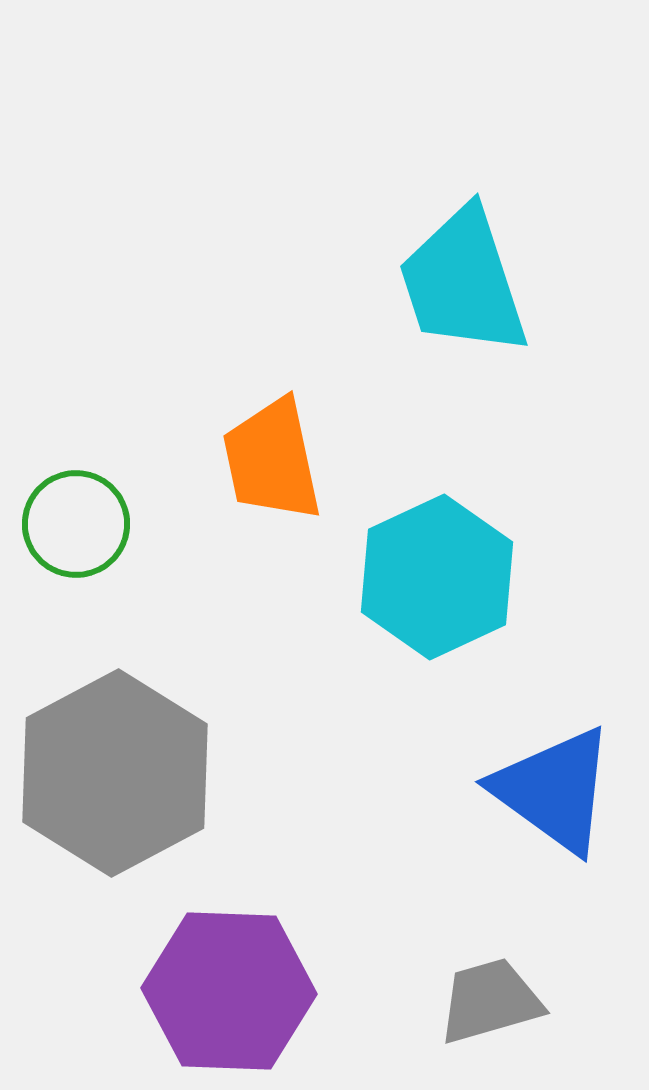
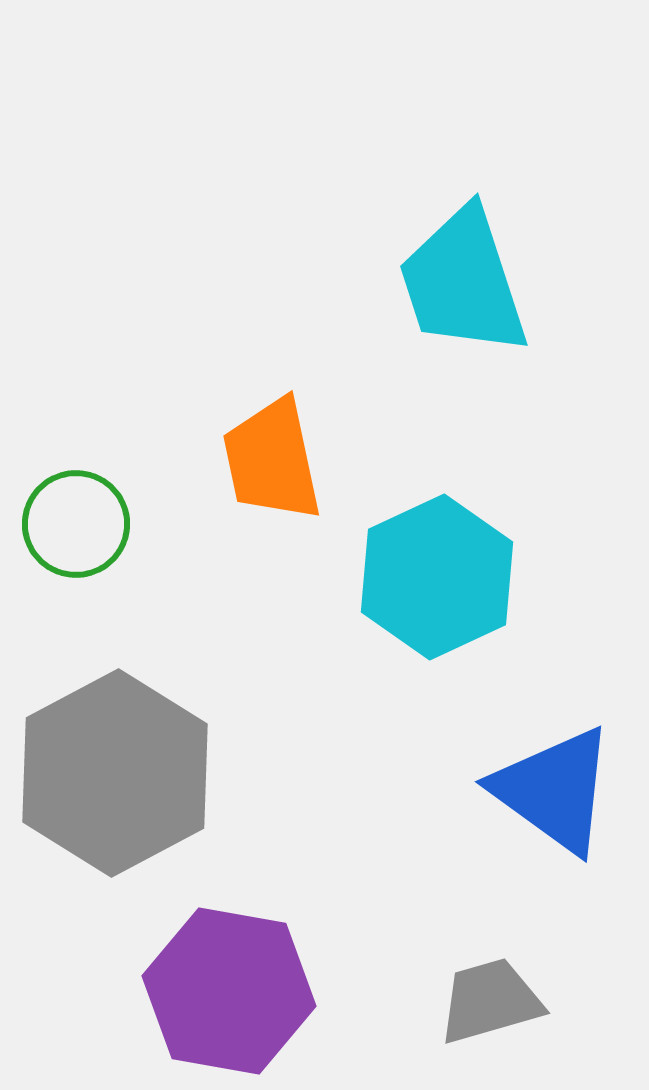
purple hexagon: rotated 8 degrees clockwise
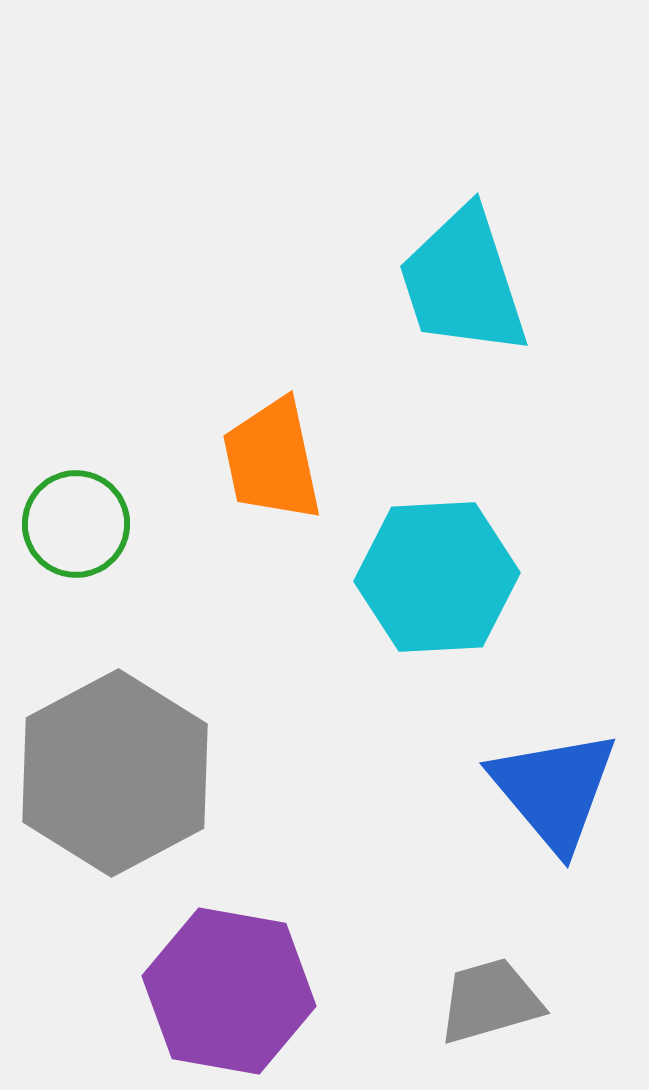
cyan hexagon: rotated 22 degrees clockwise
blue triangle: rotated 14 degrees clockwise
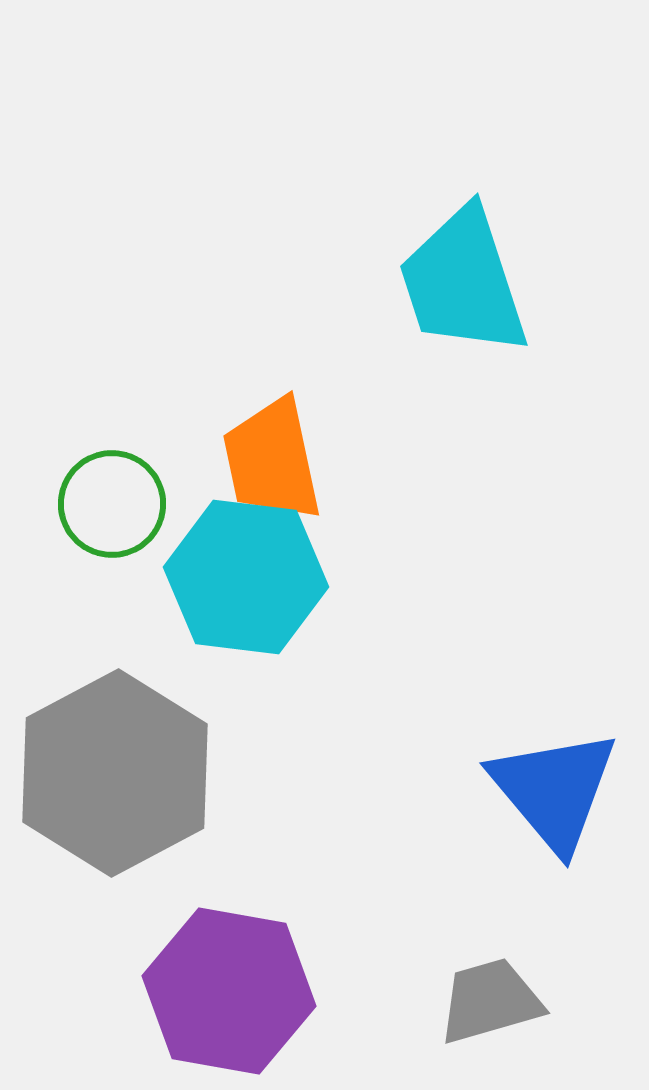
green circle: moved 36 px right, 20 px up
cyan hexagon: moved 191 px left; rotated 10 degrees clockwise
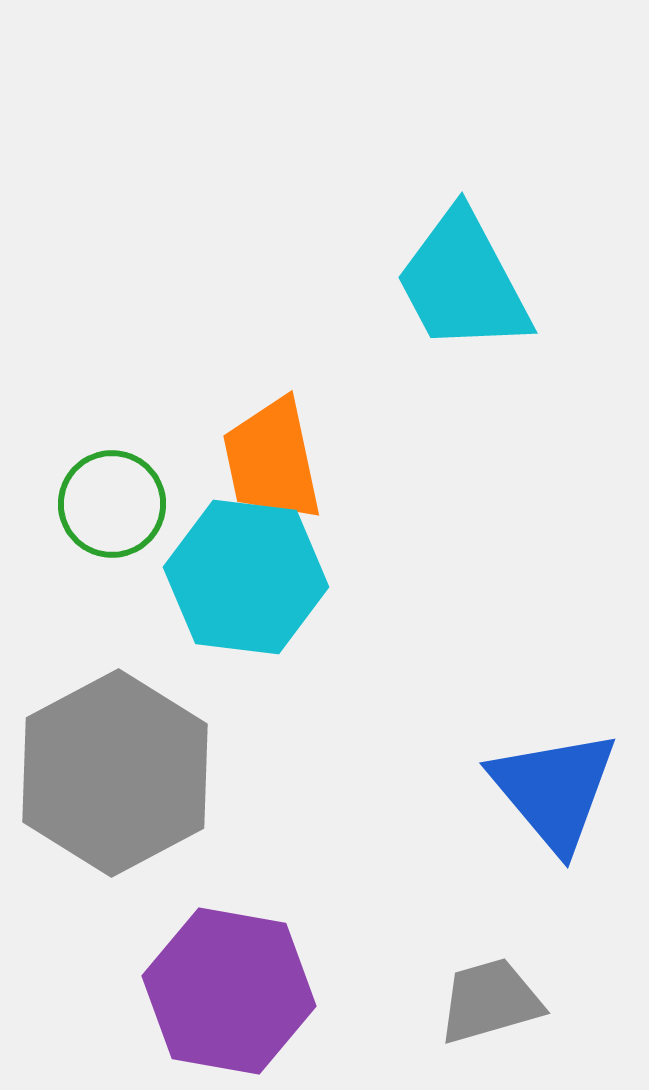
cyan trapezoid: rotated 10 degrees counterclockwise
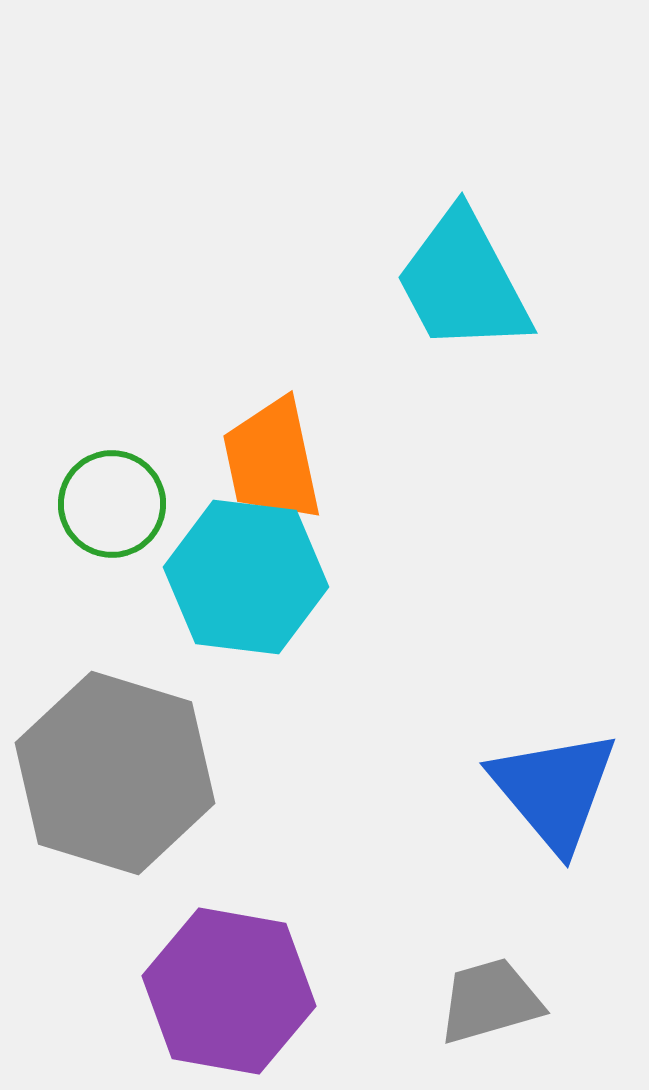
gray hexagon: rotated 15 degrees counterclockwise
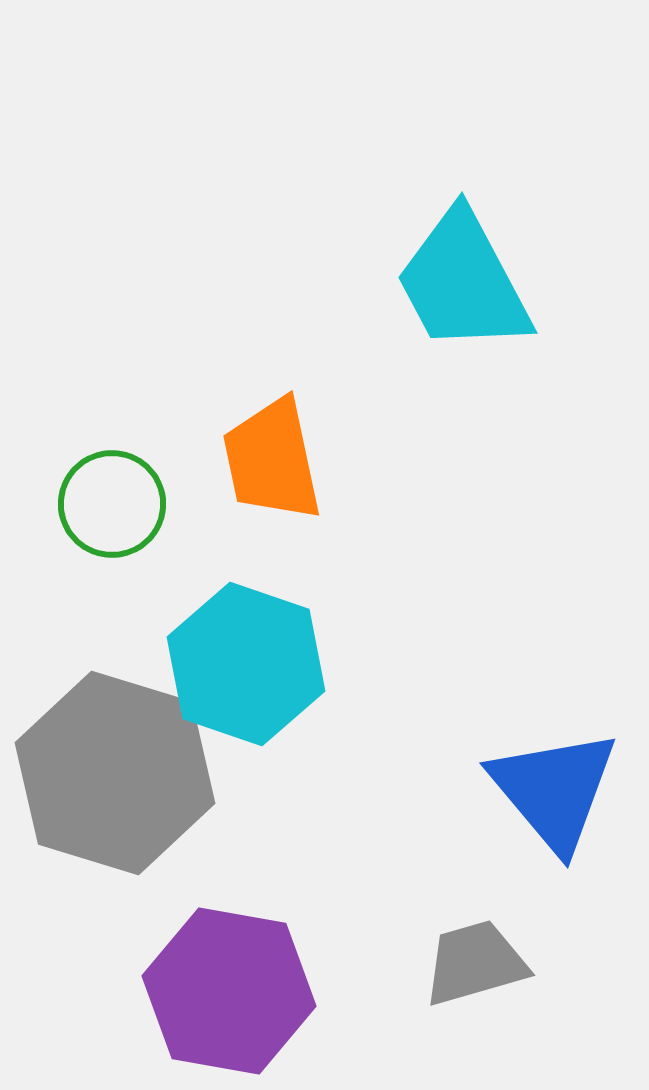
cyan hexagon: moved 87 px down; rotated 12 degrees clockwise
gray trapezoid: moved 15 px left, 38 px up
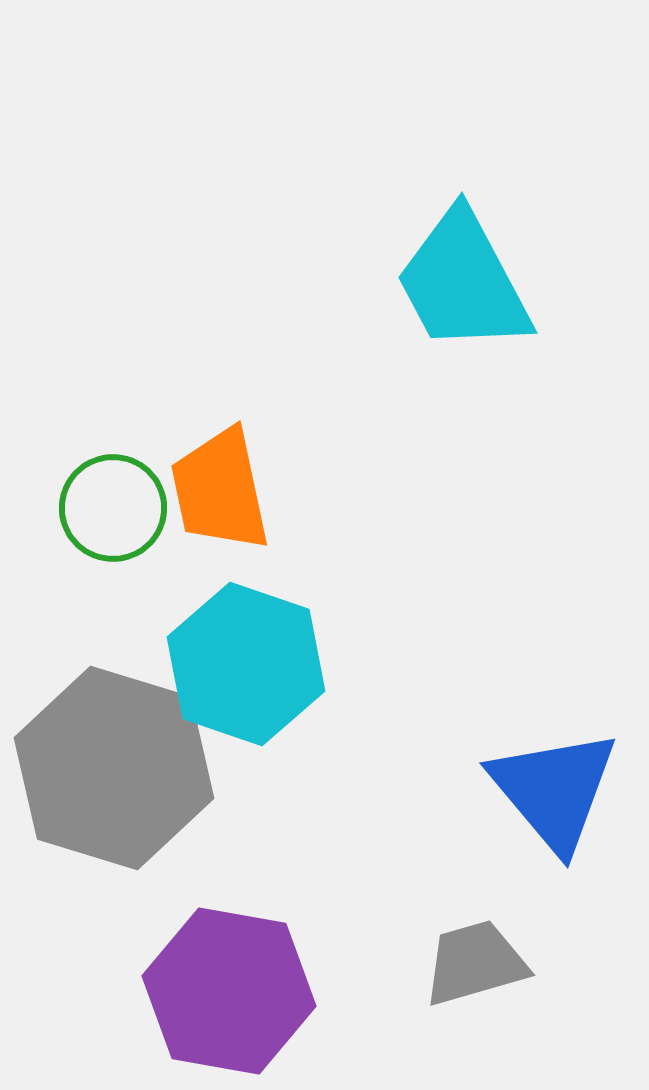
orange trapezoid: moved 52 px left, 30 px down
green circle: moved 1 px right, 4 px down
gray hexagon: moved 1 px left, 5 px up
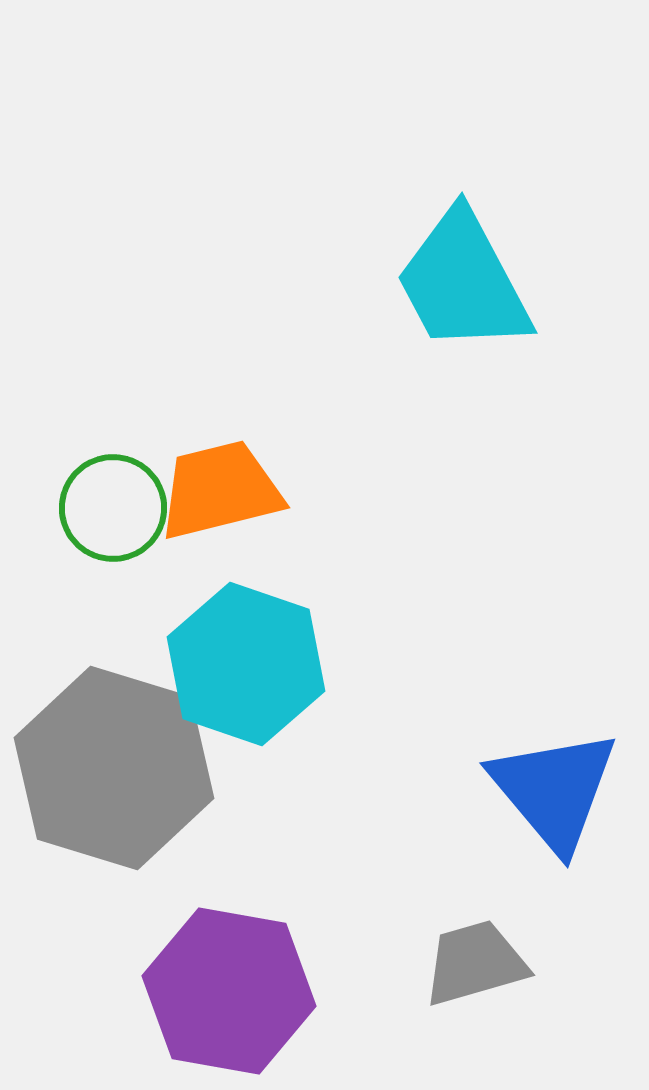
orange trapezoid: rotated 88 degrees clockwise
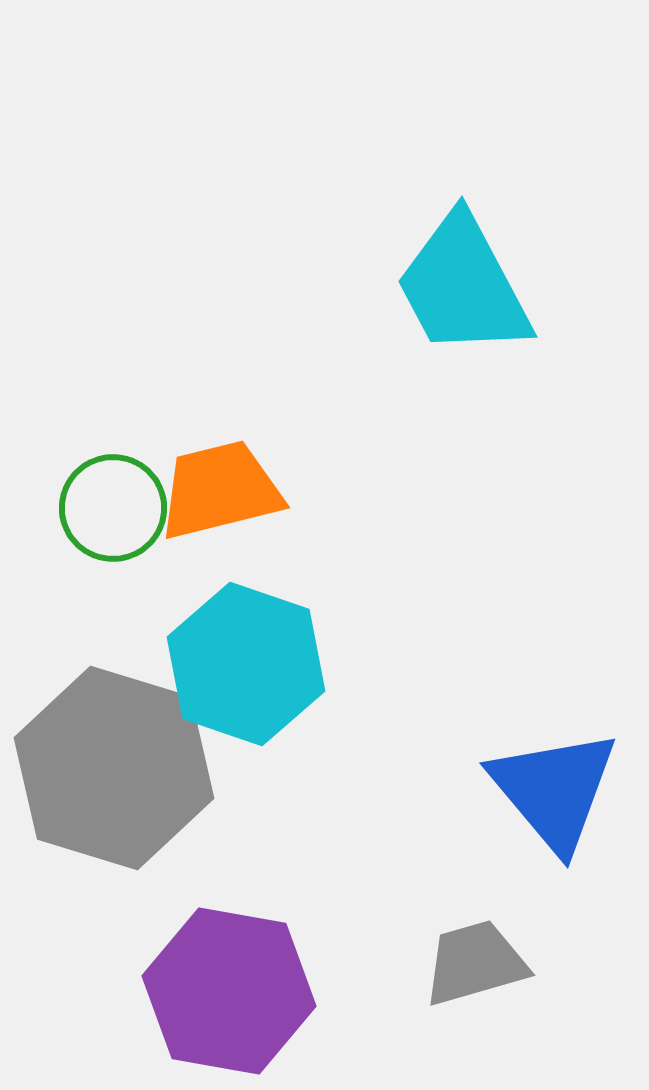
cyan trapezoid: moved 4 px down
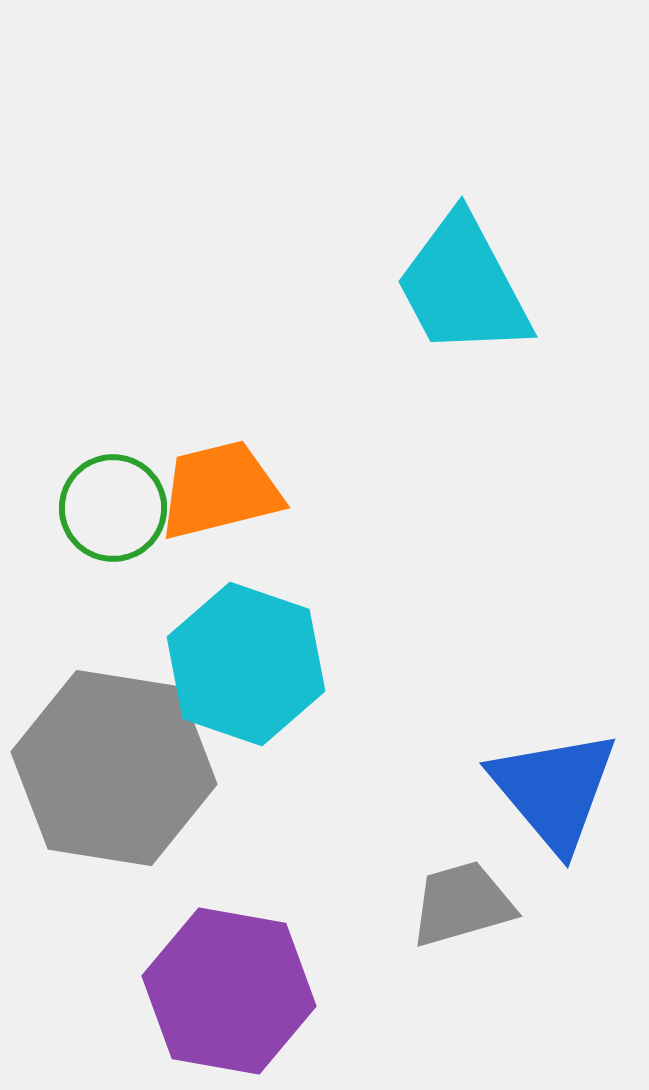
gray hexagon: rotated 8 degrees counterclockwise
gray trapezoid: moved 13 px left, 59 px up
